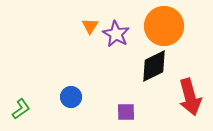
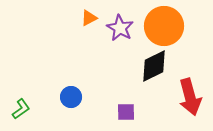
orange triangle: moved 1 px left, 8 px up; rotated 30 degrees clockwise
purple star: moved 4 px right, 6 px up
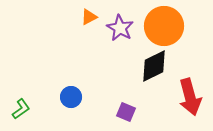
orange triangle: moved 1 px up
purple square: rotated 24 degrees clockwise
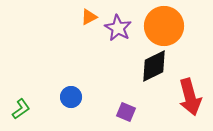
purple star: moved 2 px left
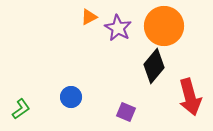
black diamond: rotated 24 degrees counterclockwise
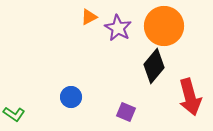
green L-shape: moved 7 px left, 5 px down; rotated 70 degrees clockwise
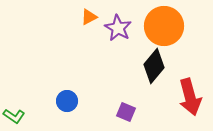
blue circle: moved 4 px left, 4 px down
green L-shape: moved 2 px down
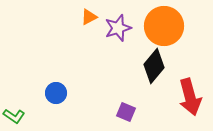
purple star: rotated 24 degrees clockwise
blue circle: moved 11 px left, 8 px up
